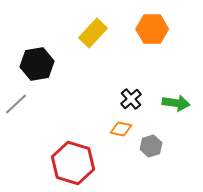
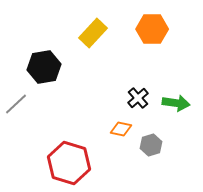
black hexagon: moved 7 px right, 3 px down
black cross: moved 7 px right, 1 px up
gray hexagon: moved 1 px up
red hexagon: moved 4 px left
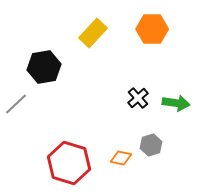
orange diamond: moved 29 px down
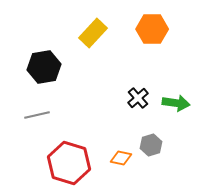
gray line: moved 21 px right, 11 px down; rotated 30 degrees clockwise
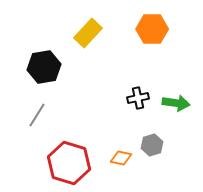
yellow rectangle: moved 5 px left
black cross: rotated 30 degrees clockwise
gray line: rotated 45 degrees counterclockwise
gray hexagon: moved 1 px right
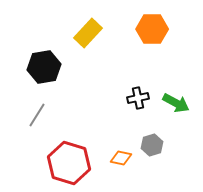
green arrow: rotated 20 degrees clockwise
